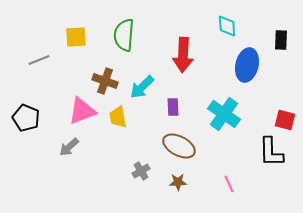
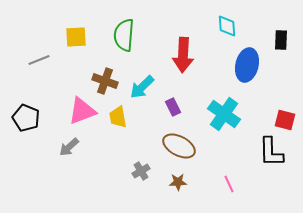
purple rectangle: rotated 24 degrees counterclockwise
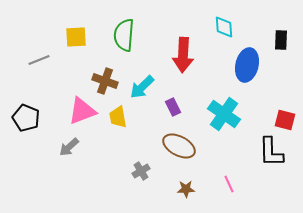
cyan diamond: moved 3 px left, 1 px down
brown star: moved 8 px right, 7 px down
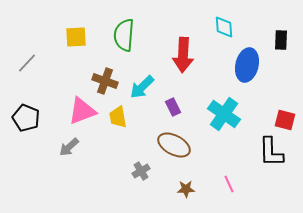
gray line: moved 12 px left, 3 px down; rotated 25 degrees counterclockwise
brown ellipse: moved 5 px left, 1 px up
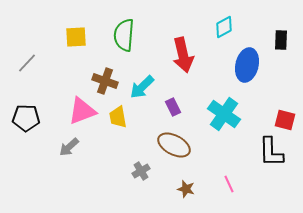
cyan diamond: rotated 65 degrees clockwise
red arrow: rotated 16 degrees counterclockwise
black pentagon: rotated 20 degrees counterclockwise
brown star: rotated 18 degrees clockwise
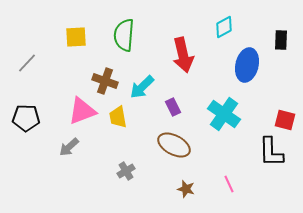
gray cross: moved 15 px left
